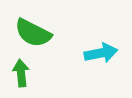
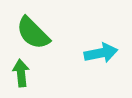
green semicircle: rotated 18 degrees clockwise
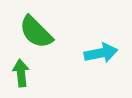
green semicircle: moved 3 px right, 1 px up
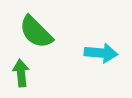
cyan arrow: rotated 16 degrees clockwise
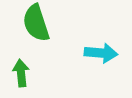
green semicircle: moved 9 px up; rotated 27 degrees clockwise
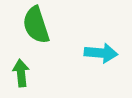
green semicircle: moved 2 px down
